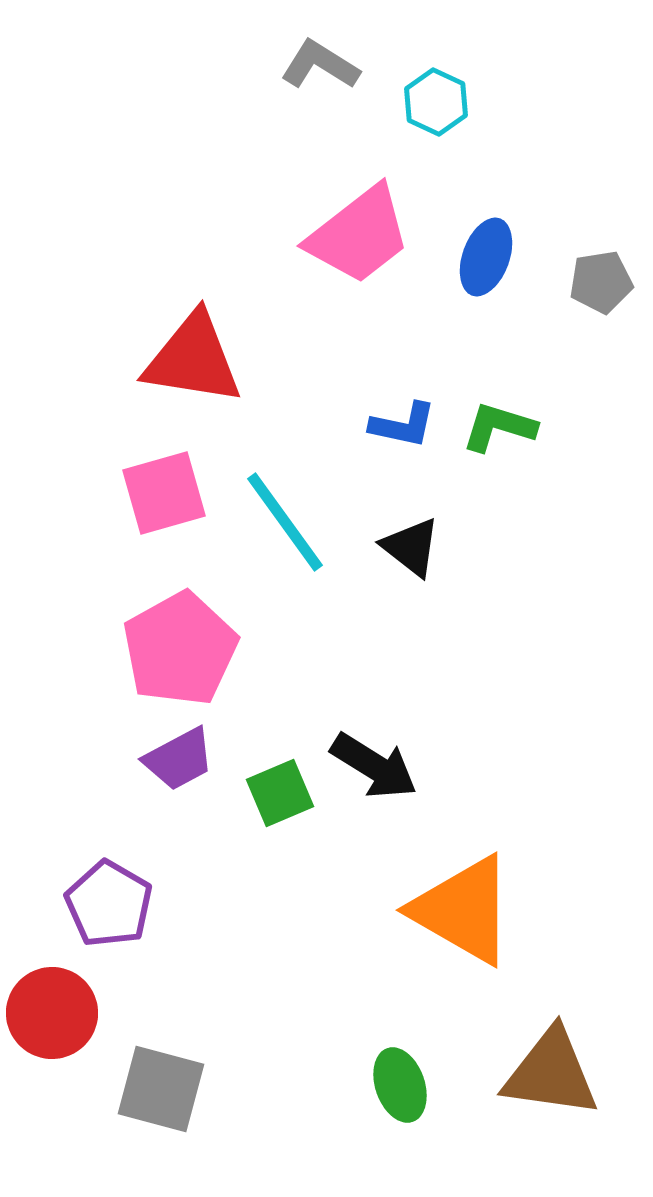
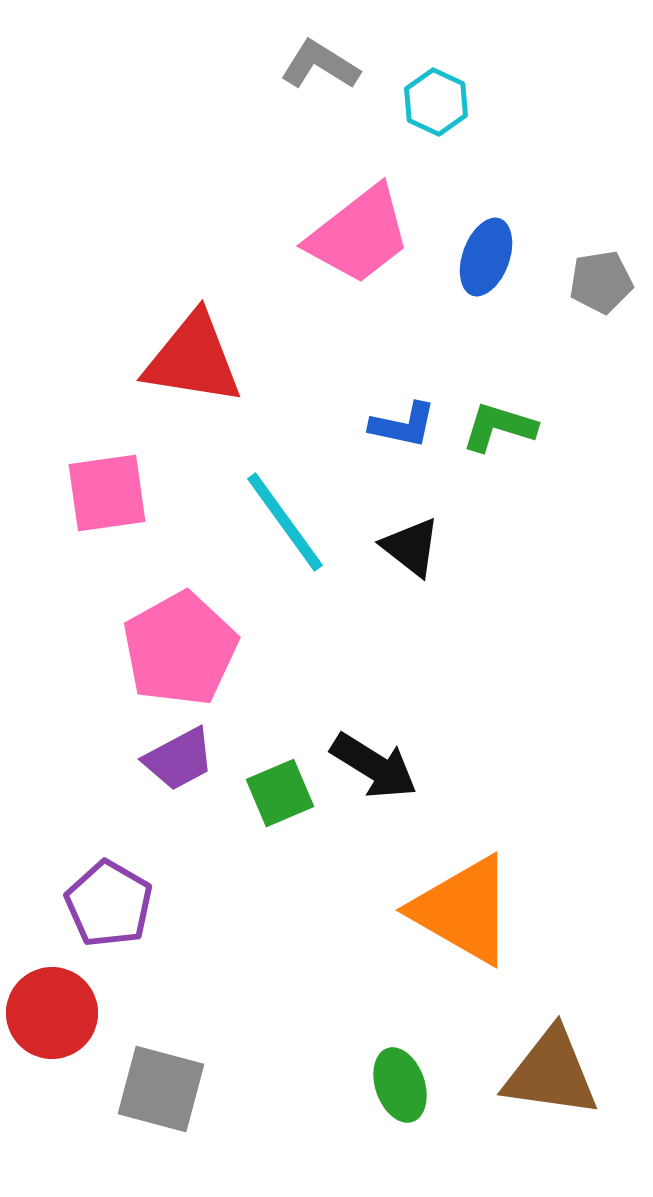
pink square: moved 57 px left; rotated 8 degrees clockwise
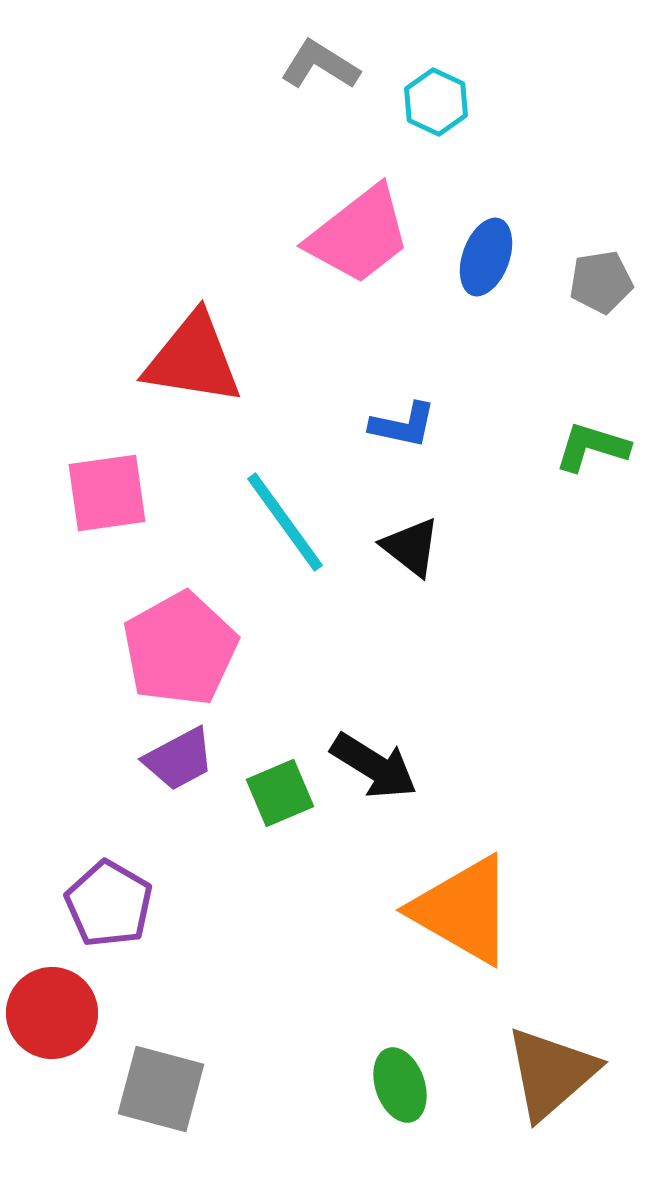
green L-shape: moved 93 px right, 20 px down
brown triangle: rotated 49 degrees counterclockwise
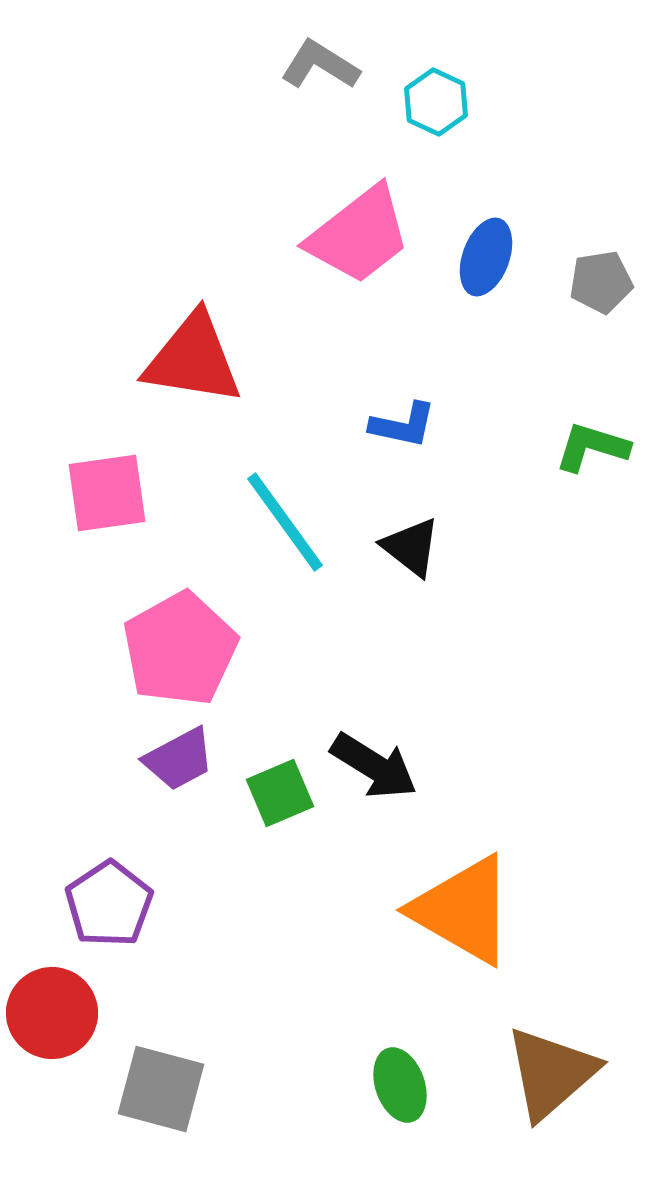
purple pentagon: rotated 8 degrees clockwise
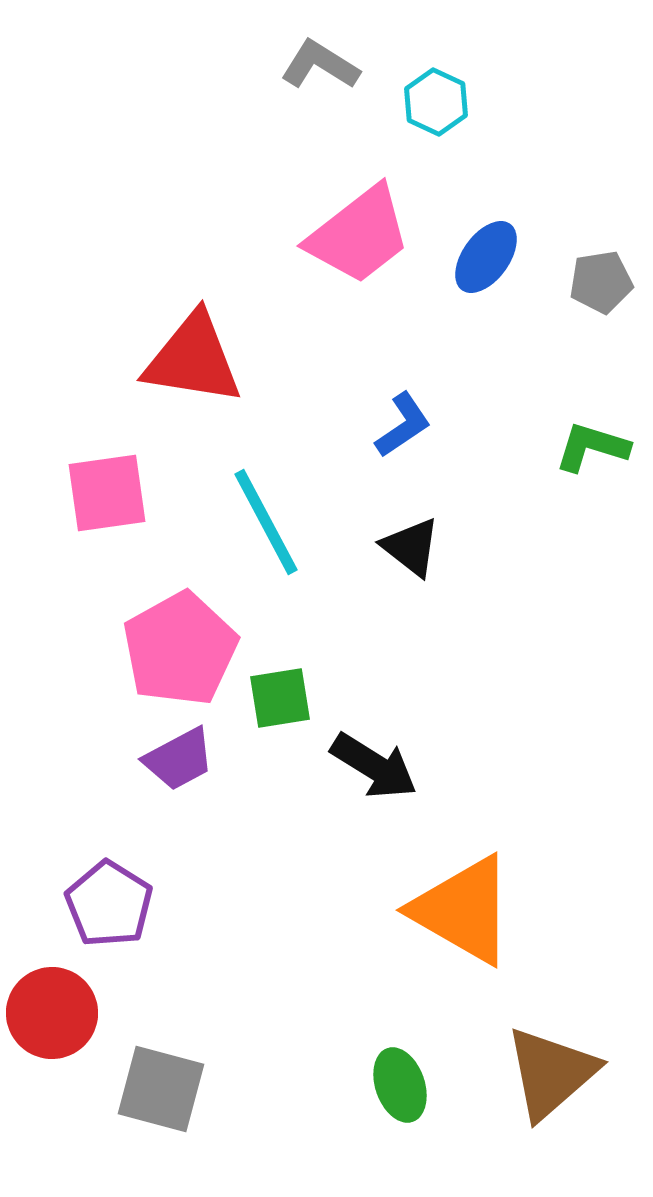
blue ellipse: rotated 16 degrees clockwise
blue L-shape: rotated 46 degrees counterclockwise
cyan line: moved 19 px left; rotated 8 degrees clockwise
green square: moved 95 px up; rotated 14 degrees clockwise
purple pentagon: rotated 6 degrees counterclockwise
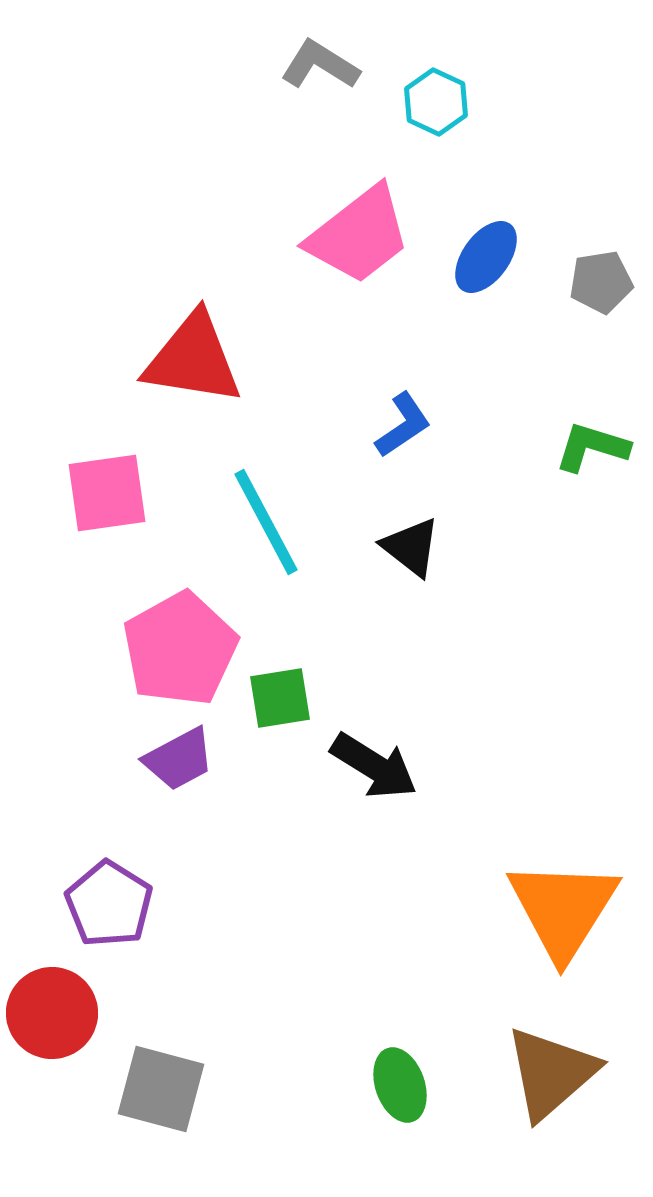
orange triangle: moved 100 px right, 1 px up; rotated 32 degrees clockwise
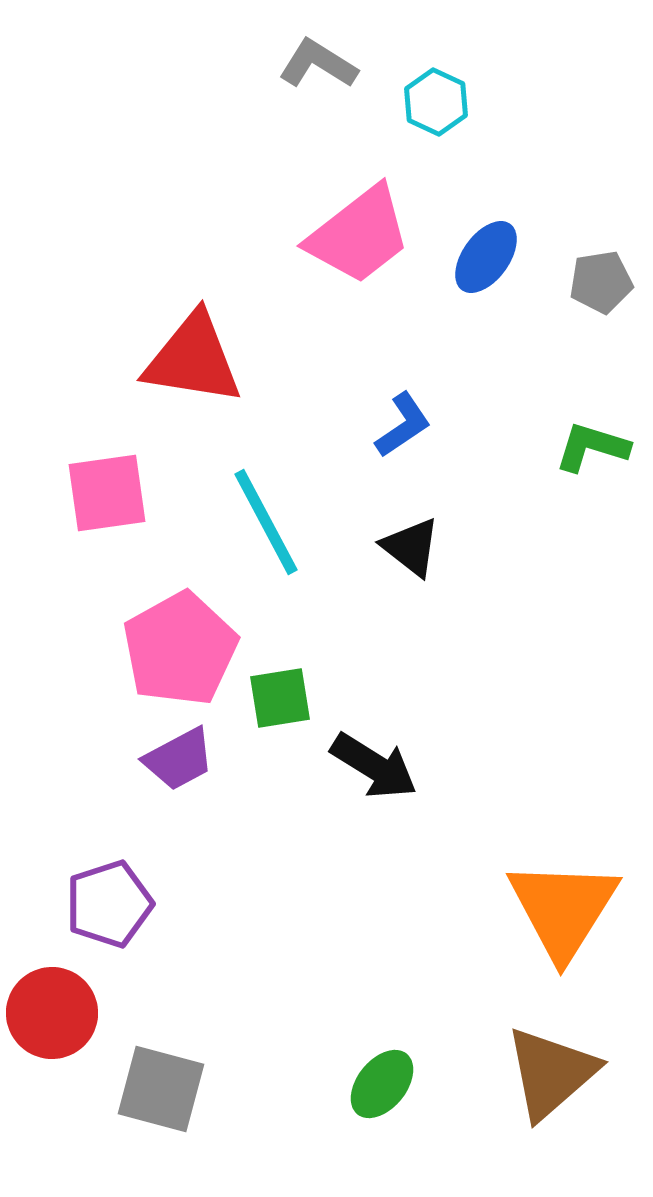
gray L-shape: moved 2 px left, 1 px up
purple pentagon: rotated 22 degrees clockwise
green ellipse: moved 18 px left, 1 px up; rotated 58 degrees clockwise
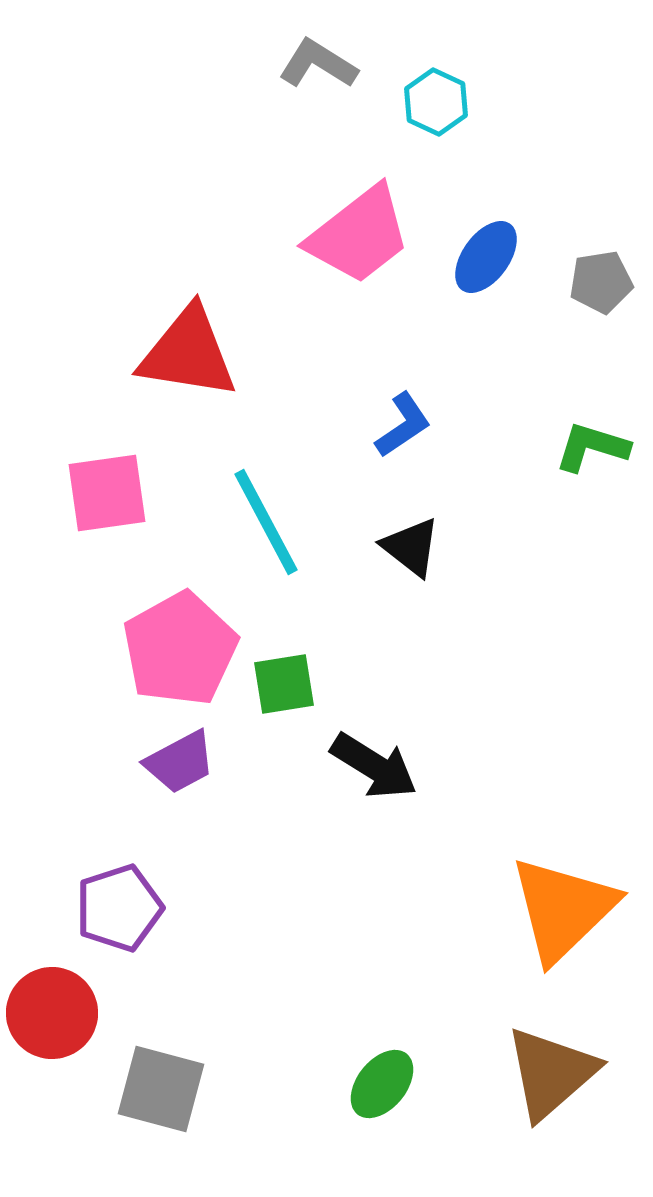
red triangle: moved 5 px left, 6 px up
green square: moved 4 px right, 14 px up
purple trapezoid: moved 1 px right, 3 px down
purple pentagon: moved 10 px right, 4 px down
orange triangle: rotated 14 degrees clockwise
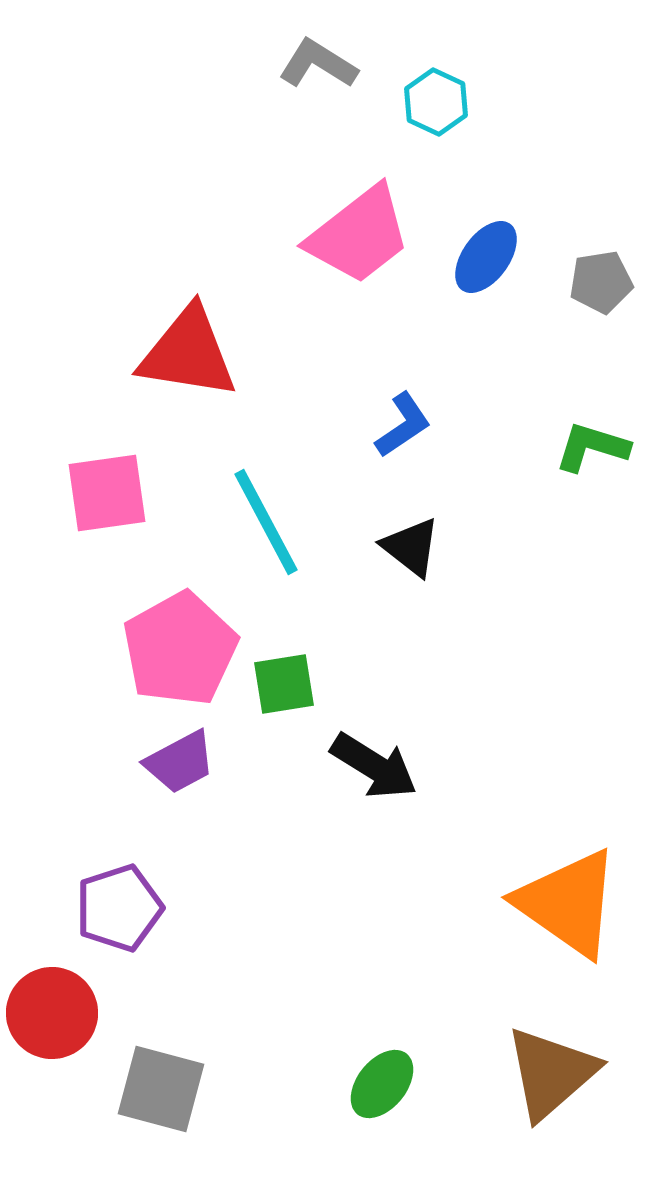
orange triangle: moved 5 px right, 6 px up; rotated 41 degrees counterclockwise
